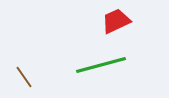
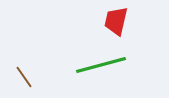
red trapezoid: rotated 52 degrees counterclockwise
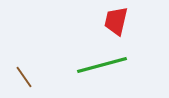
green line: moved 1 px right
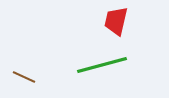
brown line: rotated 30 degrees counterclockwise
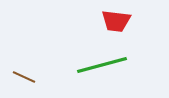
red trapezoid: rotated 96 degrees counterclockwise
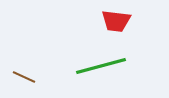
green line: moved 1 px left, 1 px down
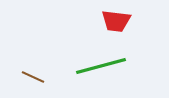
brown line: moved 9 px right
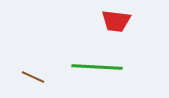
green line: moved 4 px left, 1 px down; rotated 18 degrees clockwise
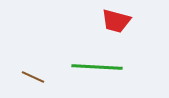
red trapezoid: rotated 8 degrees clockwise
